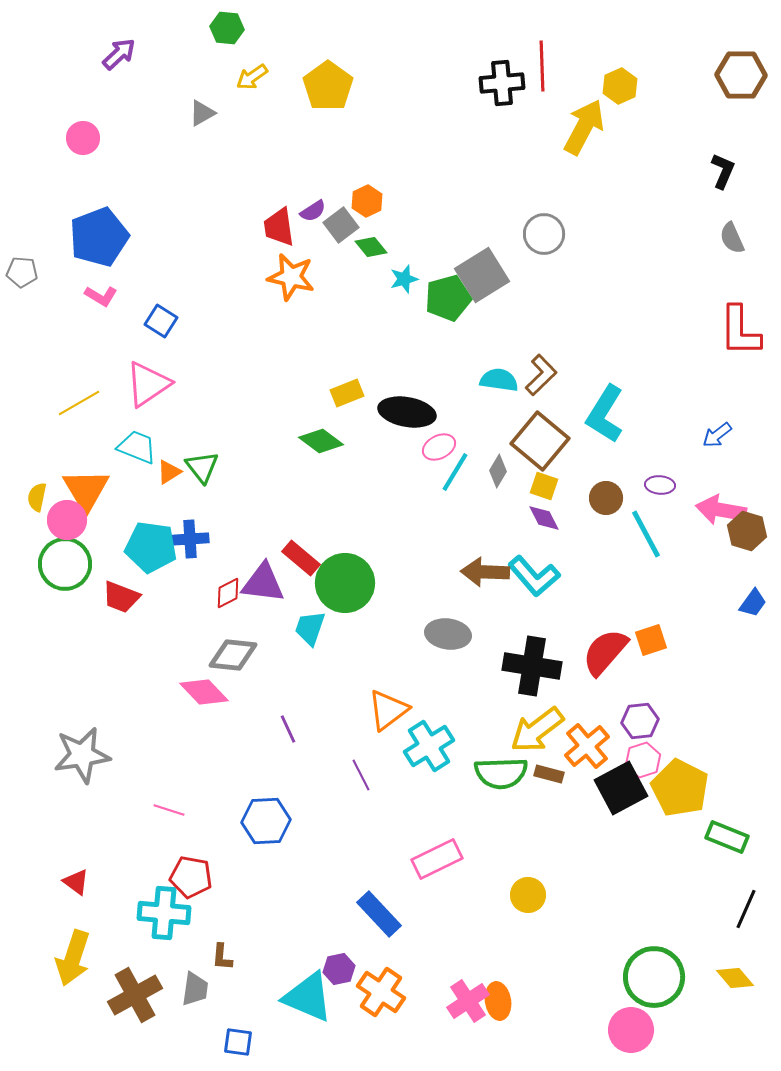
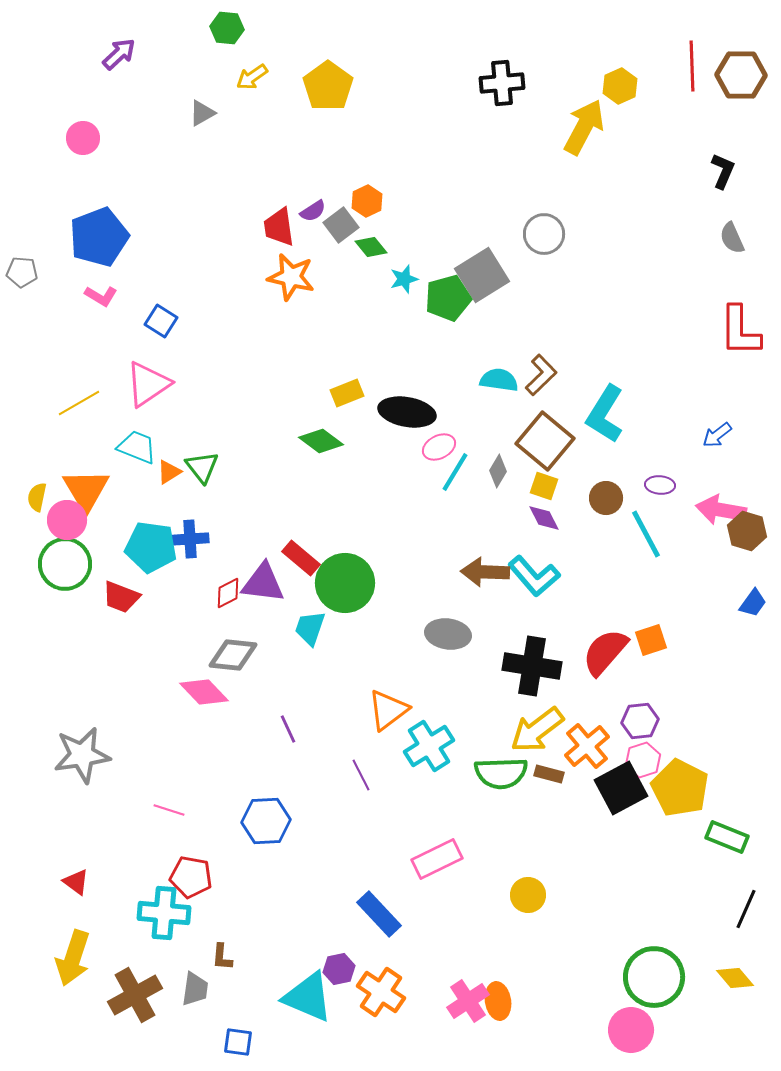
red line at (542, 66): moved 150 px right
brown square at (540, 441): moved 5 px right
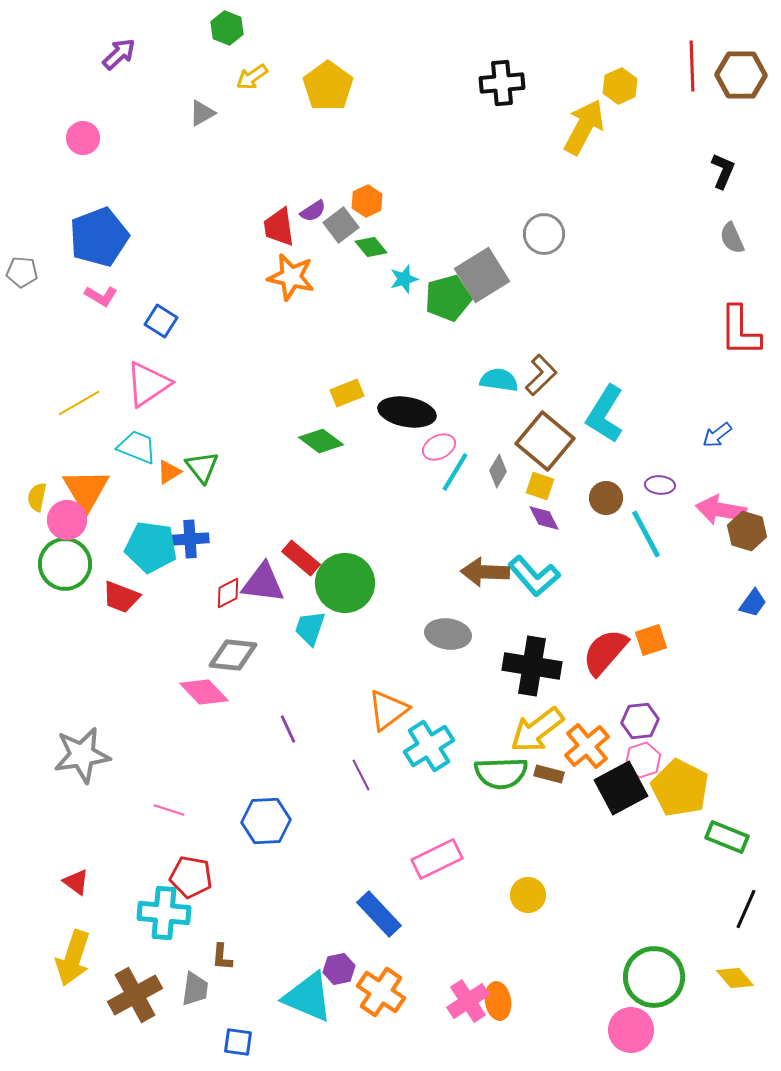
green hexagon at (227, 28): rotated 16 degrees clockwise
yellow square at (544, 486): moved 4 px left
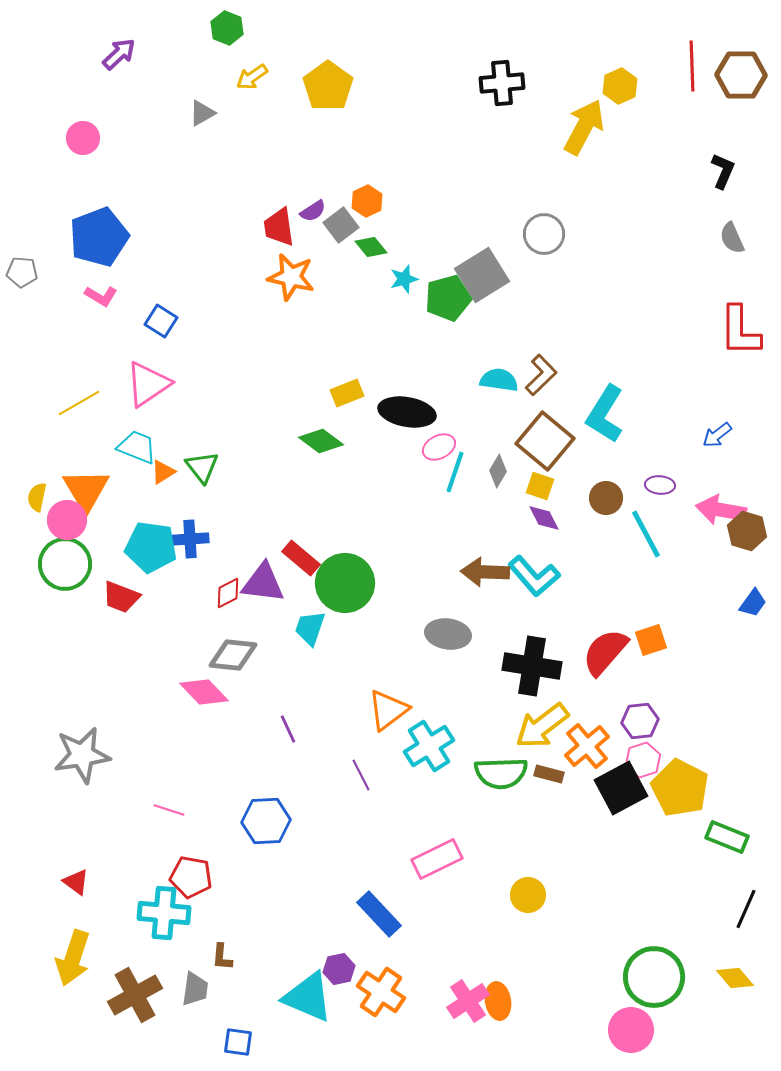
orange triangle at (169, 472): moved 6 px left
cyan line at (455, 472): rotated 12 degrees counterclockwise
yellow arrow at (537, 730): moved 5 px right, 4 px up
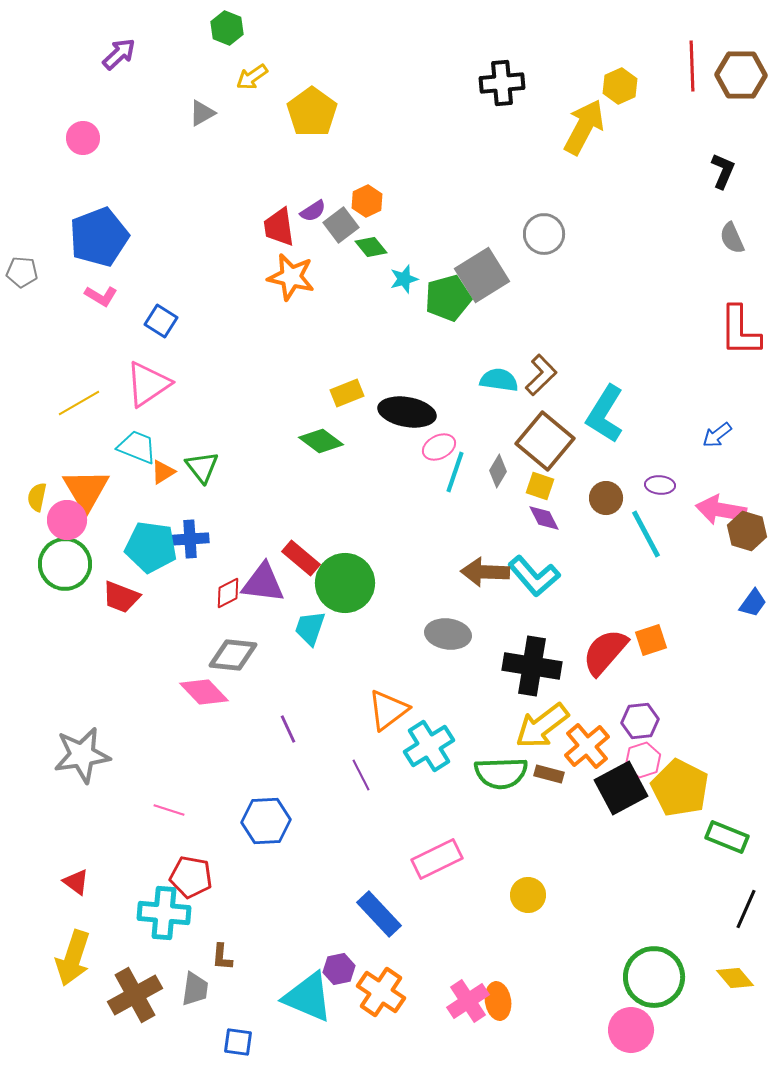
yellow pentagon at (328, 86): moved 16 px left, 26 px down
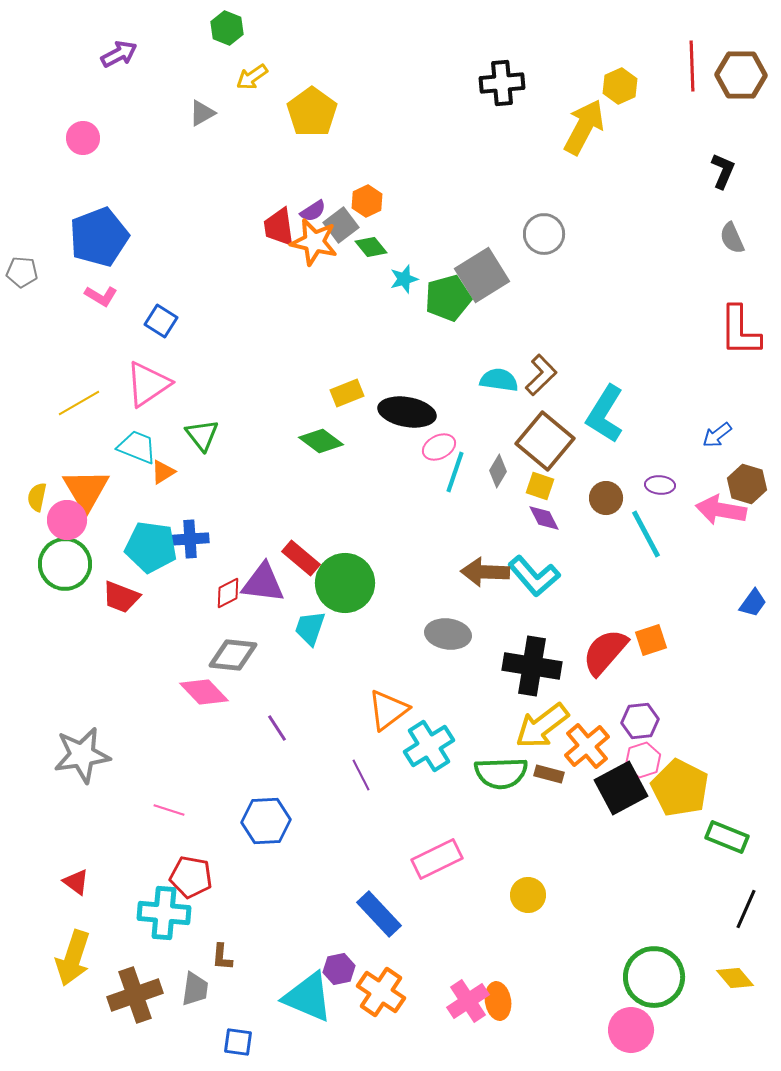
purple arrow at (119, 54): rotated 15 degrees clockwise
orange star at (291, 277): moved 23 px right, 35 px up
green triangle at (202, 467): moved 32 px up
brown hexagon at (747, 531): moved 47 px up
purple line at (288, 729): moved 11 px left, 1 px up; rotated 8 degrees counterclockwise
brown cross at (135, 995): rotated 10 degrees clockwise
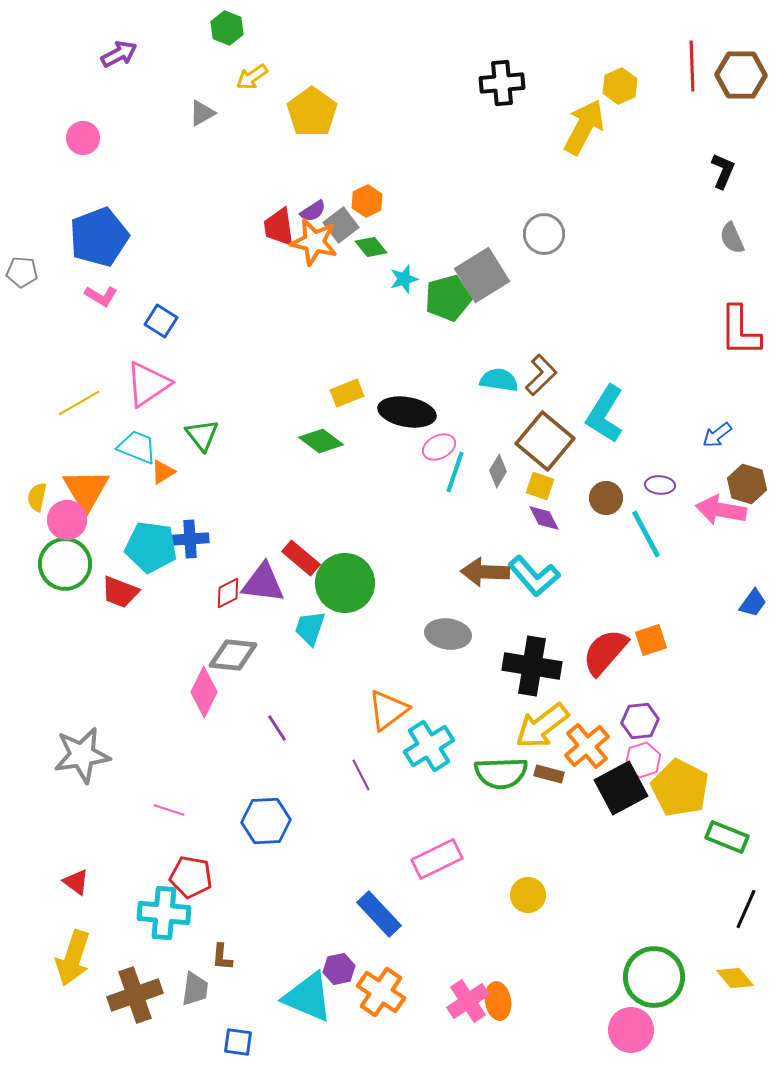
red trapezoid at (121, 597): moved 1 px left, 5 px up
pink diamond at (204, 692): rotated 69 degrees clockwise
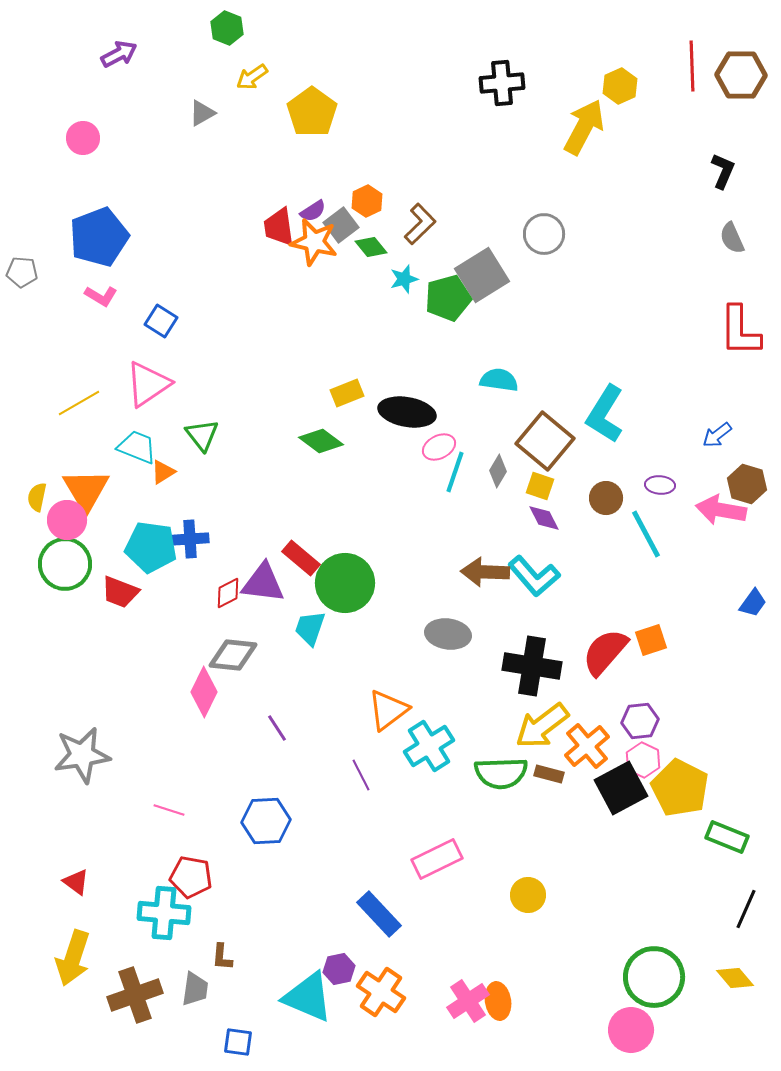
brown L-shape at (541, 375): moved 121 px left, 151 px up
pink hexagon at (643, 760): rotated 16 degrees counterclockwise
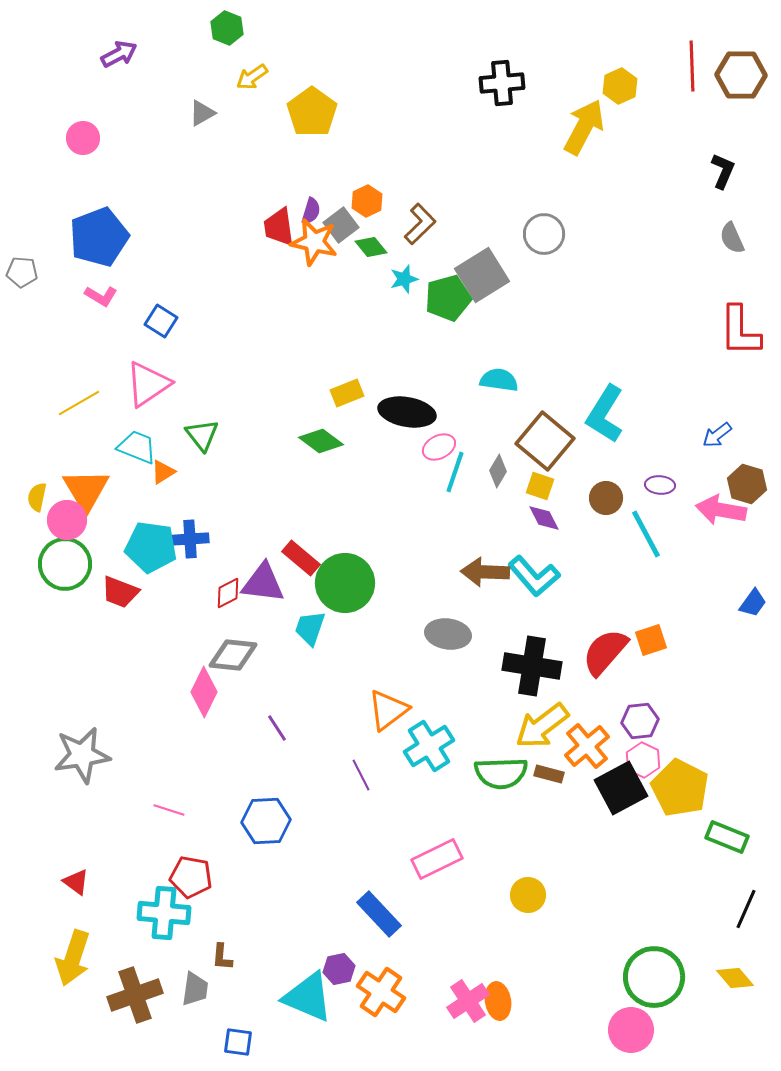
purple semicircle at (313, 211): moved 2 px left; rotated 40 degrees counterclockwise
